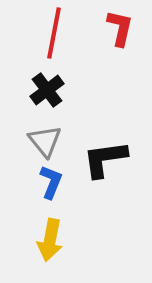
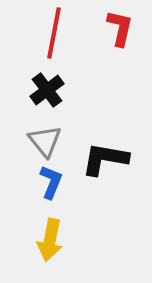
black L-shape: rotated 18 degrees clockwise
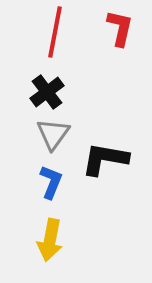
red line: moved 1 px right, 1 px up
black cross: moved 2 px down
gray triangle: moved 8 px right, 7 px up; rotated 15 degrees clockwise
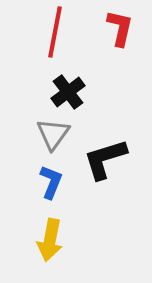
black cross: moved 21 px right
black L-shape: rotated 27 degrees counterclockwise
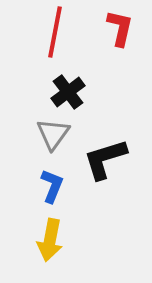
blue L-shape: moved 1 px right, 4 px down
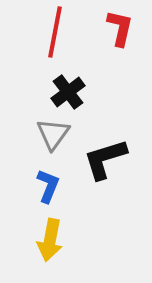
blue L-shape: moved 4 px left
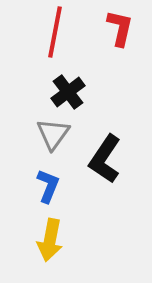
black L-shape: rotated 39 degrees counterclockwise
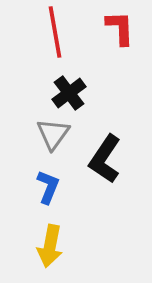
red L-shape: rotated 15 degrees counterclockwise
red line: rotated 21 degrees counterclockwise
black cross: moved 1 px right, 1 px down
blue L-shape: moved 1 px down
yellow arrow: moved 6 px down
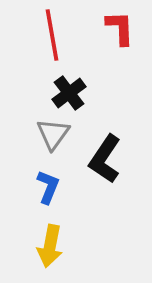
red line: moved 3 px left, 3 px down
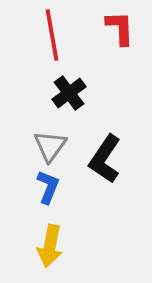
gray triangle: moved 3 px left, 12 px down
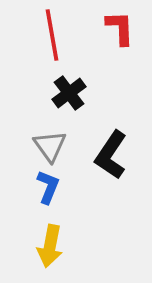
gray triangle: rotated 12 degrees counterclockwise
black L-shape: moved 6 px right, 4 px up
